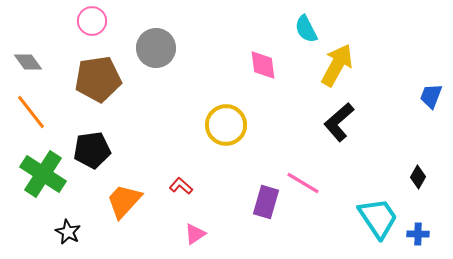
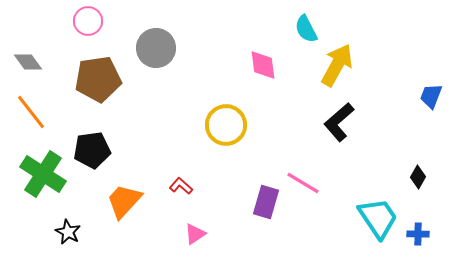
pink circle: moved 4 px left
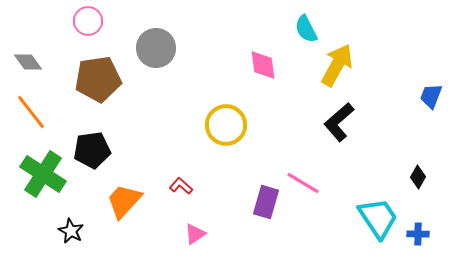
black star: moved 3 px right, 1 px up
